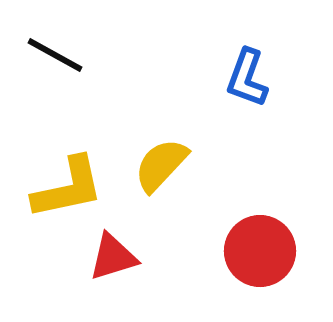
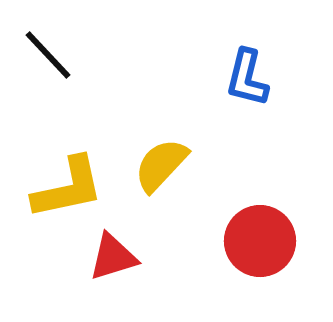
black line: moved 7 px left; rotated 18 degrees clockwise
blue L-shape: rotated 6 degrees counterclockwise
red circle: moved 10 px up
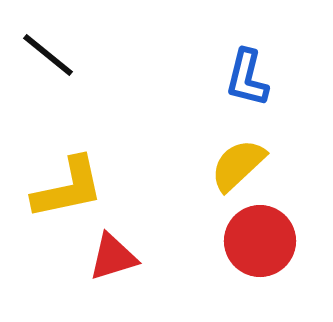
black line: rotated 8 degrees counterclockwise
yellow semicircle: moved 77 px right; rotated 4 degrees clockwise
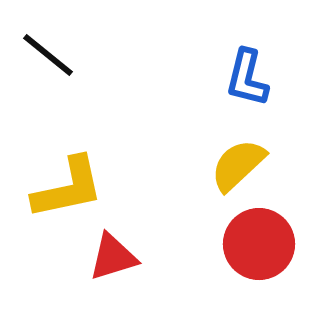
red circle: moved 1 px left, 3 px down
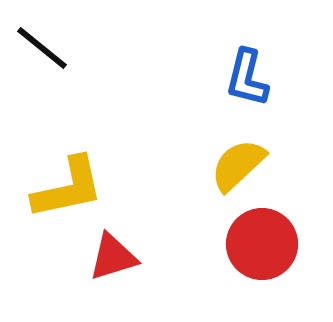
black line: moved 6 px left, 7 px up
red circle: moved 3 px right
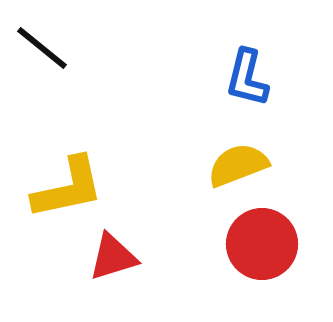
yellow semicircle: rotated 22 degrees clockwise
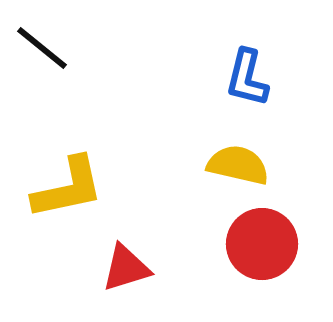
yellow semicircle: rotated 34 degrees clockwise
red triangle: moved 13 px right, 11 px down
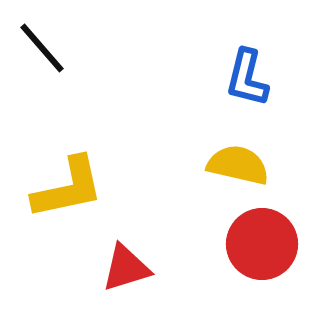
black line: rotated 10 degrees clockwise
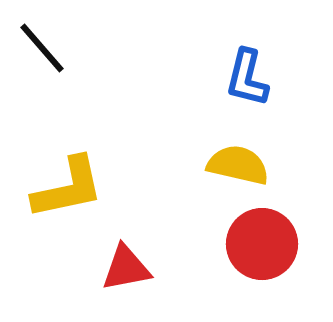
red triangle: rotated 6 degrees clockwise
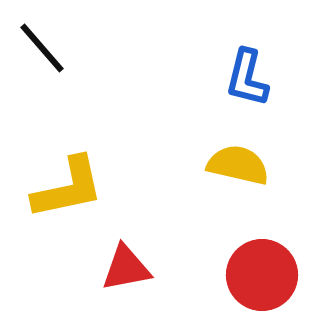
red circle: moved 31 px down
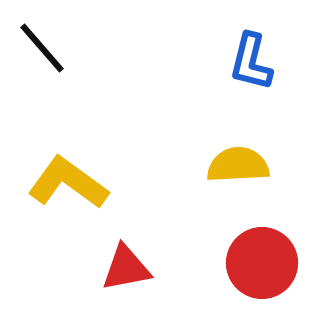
blue L-shape: moved 4 px right, 16 px up
yellow semicircle: rotated 16 degrees counterclockwise
yellow L-shape: moved 5 px up; rotated 132 degrees counterclockwise
red circle: moved 12 px up
